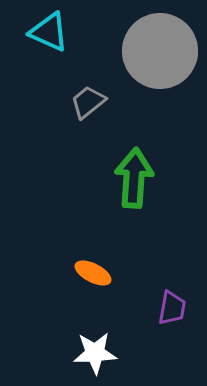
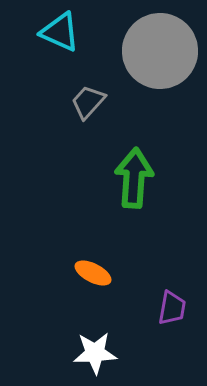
cyan triangle: moved 11 px right
gray trapezoid: rotated 9 degrees counterclockwise
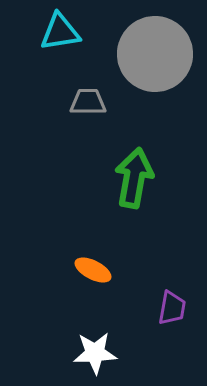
cyan triangle: rotated 33 degrees counterclockwise
gray circle: moved 5 px left, 3 px down
gray trapezoid: rotated 48 degrees clockwise
green arrow: rotated 6 degrees clockwise
orange ellipse: moved 3 px up
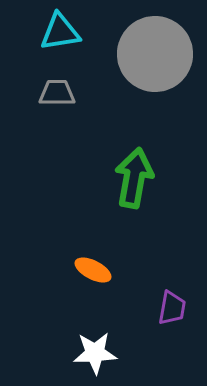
gray trapezoid: moved 31 px left, 9 px up
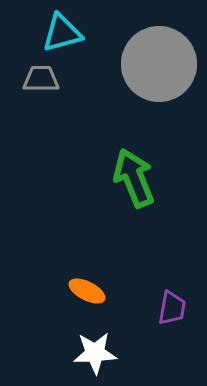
cyan triangle: moved 2 px right, 1 px down; rotated 6 degrees counterclockwise
gray circle: moved 4 px right, 10 px down
gray trapezoid: moved 16 px left, 14 px up
green arrow: rotated 32 degrees counterclockwise
orange ellipse: moved 6 px left, 21 px down
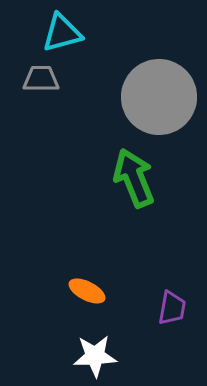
gray circle: moved 33 px down
white star: moved 3 px down
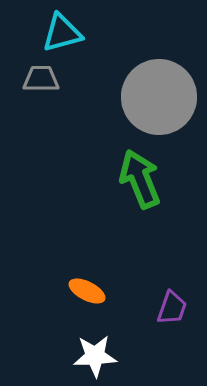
green arrow: moved 6 px right, 1 px down
purple trapezoid: rotated 9 degrees clockwise
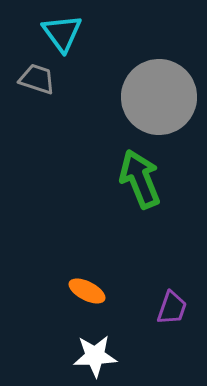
cyan triangle: rotated 51 degrees counterclockwise
gray trapezoid: moved 4 px left; rotated 18 degrees clockwise
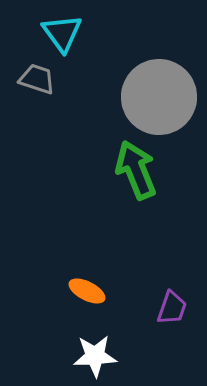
green arrow: moved 4 px left, 9 px up
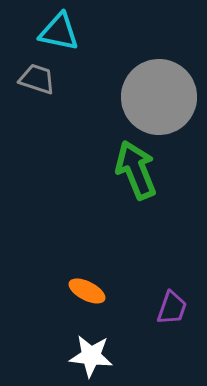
cyan triangle: moved 3 px left, 1 px up; rotated 42 degrees counterclockwise
white star: moved 4 px left; rotated 9 degrees clockwise
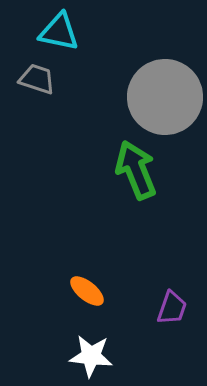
gray circle: moved 6 px right
orange ellipse: rotated 12 degrees clockwise
